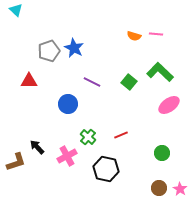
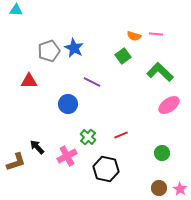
cyan triangle: rotated 40 degrees counterclockwise
green square: moved 6 px left, 26 px up; rotated 14 degrees clockwise
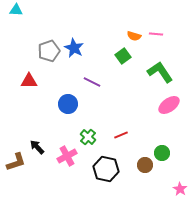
green L-shape: rotated 12 degrees clockwise
brown circle: moved 14 px left, 23 px up
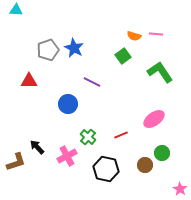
gray pentagon: moved 1 px left, 1 px up
pink ellipse: moved 15 px left, 14 px down
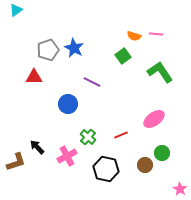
cyan triangle: rotated 40 degrees counterclockwise
red triangle: moved 5 px right, 4 px up
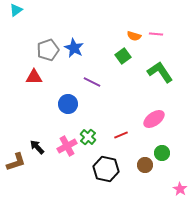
pink cross: moved 10 px up
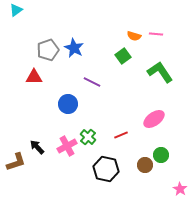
green circle: moved 1 px left, 2 px down
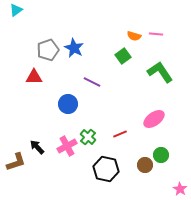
red line: moved 1 px left, 1 px up
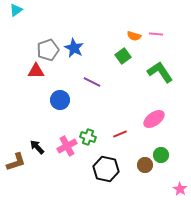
red triangle: moved 2 px right, 6 px up
blue circle: moved 8 px left, 4 px up
green cross: rotated 21 degrees counterclockwise
